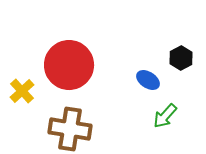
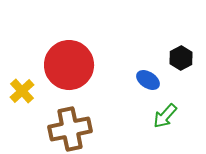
brown cross: rotated 21 degrees counterclockwise
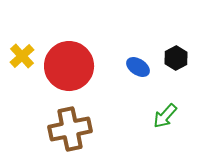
black hexagon: moved 5 px left
red circle: moved 1 px down
blue ellipse: moved 10 px left, 13 px up
yellow cross: moved 35 px up
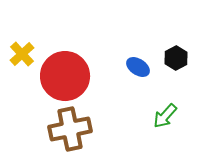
yellow cross: moved 2 px up
red circle: moved 4 px left, 10 px down
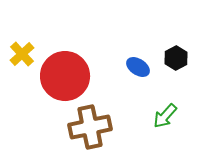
brown cross: moved 20 px right, 2 px up
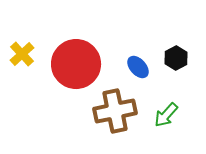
blue ellipse: rotated 15 degrees clockwise
red circle: moved 11 px right, 12 px up
green arrow: moved 1 px right, 1 px up
brown cross: moved 25 px right, 16 px up
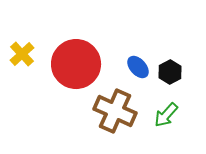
black hexagon: moved 6 px left, 14 px down
brown cross: rotated 36 degrees clockwise
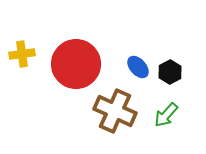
yellow cross: rotated 35 degrees clockwise
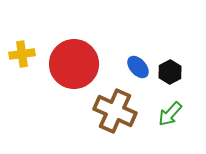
red circle: moved 2 px left
green arrow: moved 4 px right, 1 px up
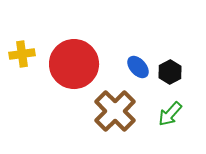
brown cross: rotated 21 degrees clockwise
